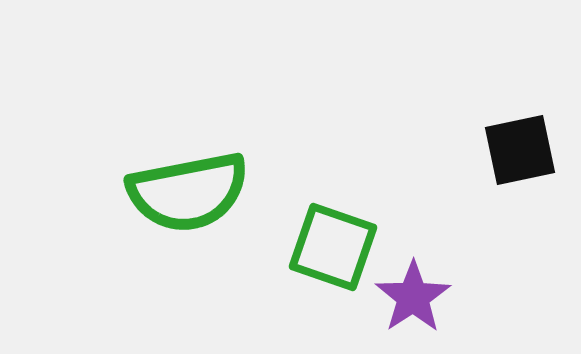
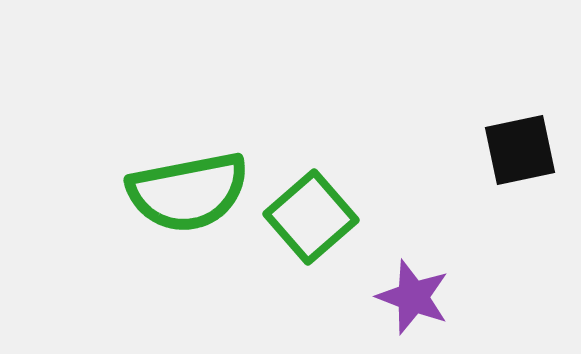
green square: moved 22 px left, 30 px up; rotated 30 degrees clockwise
purple star: rotated 18 degrees counterclockwise
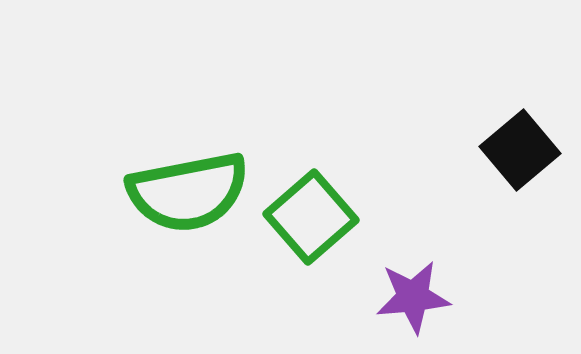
black square: rotated 28 degrees counterclockwise
purple star: rotated 26 degrees counterclockwise
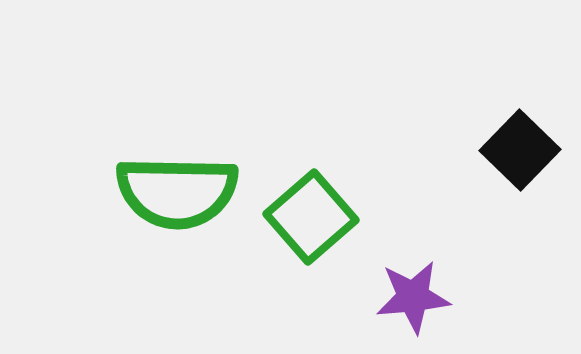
black square: rotated 6 degrees counterclockwise
green semicircle: moved 11 px left; rotated 12 degrees clockwise
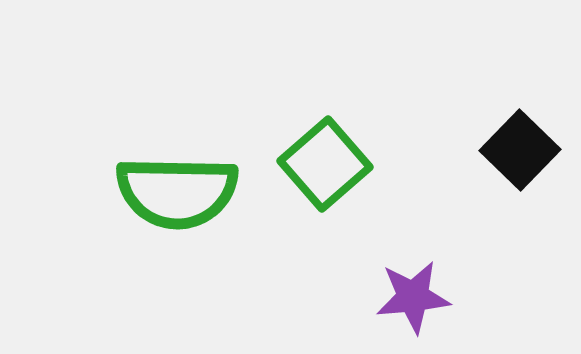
green square: moved 14 px right, 53 px up
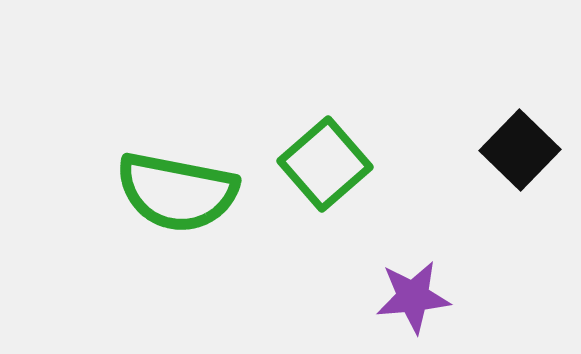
green semicircle: rotated 10 degrees clockwise
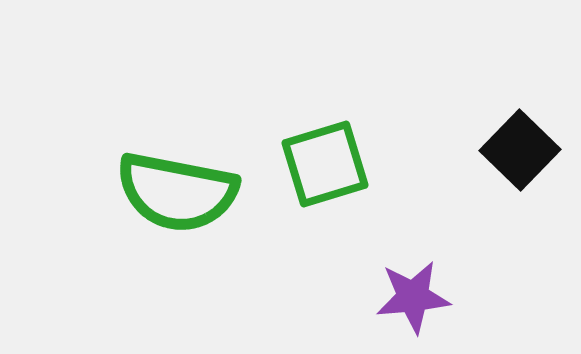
green square: rotated 24 degrees clockwise
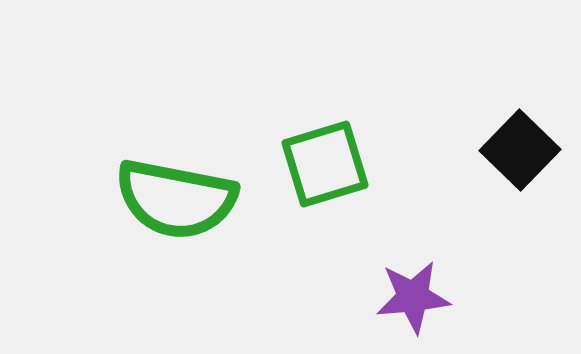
green semicircle: moved 1 px left, 7 px down
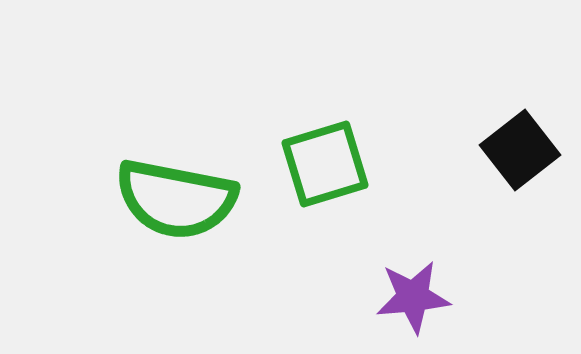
black square: rotated 8 degrees clockwise
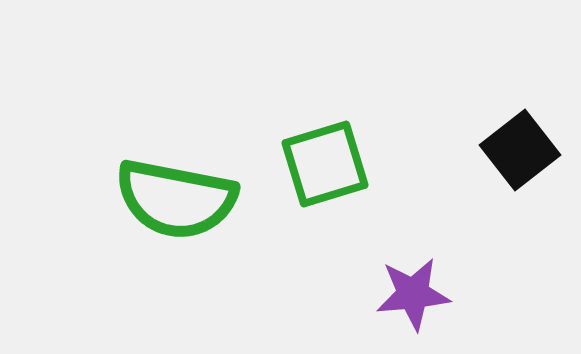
purple star: moved 3 px up
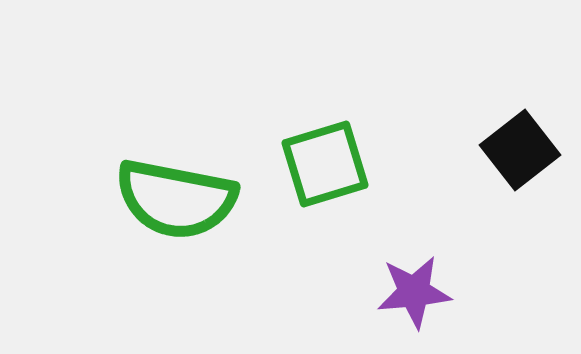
purple star: moved 1 px right, 2 px up
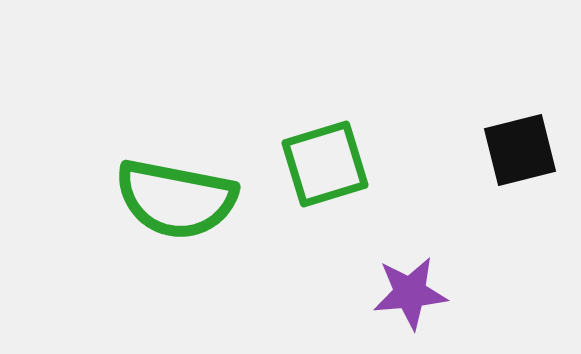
black square: rotated 24 degrees clockwise
purple star: moved 4 px left, 1 px down
